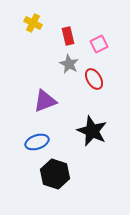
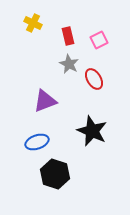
pink square: moved 4 px up
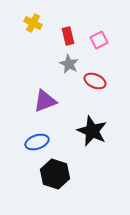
red ellipse: moved 1 px right, 2 px down; rotated 35 degrees counterclockwise
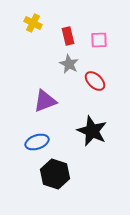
pink square: rotated 24 degrees clockwise
red ellipse: rotated 20 degrees clockwise
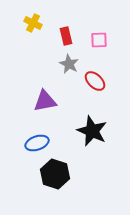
red rectangle: moved 2 px left
purple triangle: rotated 10 degrees clockwise
blue ellipse: moved 1 px down
